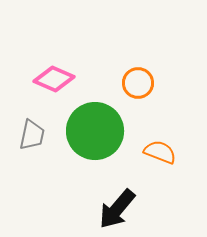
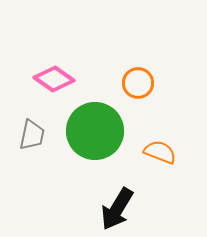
pink diamond: rotated 12 degrees clockwise
black arrow: rotated 9 degrees counterclockwise
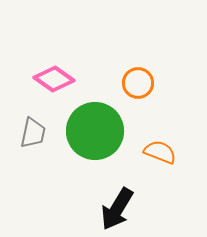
gray trapezoid: moved 1 px right, 2 px up
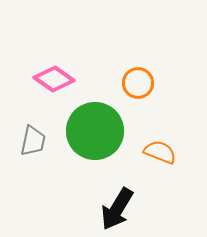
gray trapezoid: moved 8 px down
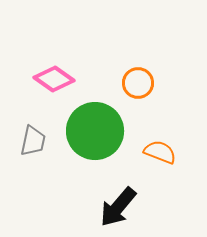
black arrow: moved 1 px right, 2 px up; rotated 9 degrees clockwise
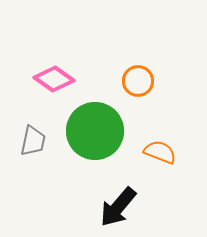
orange circle: moved 2 px up
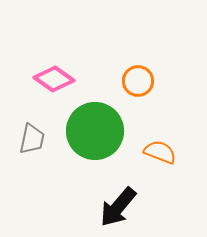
gray trapezoid: moved 1 px left, 2 px up
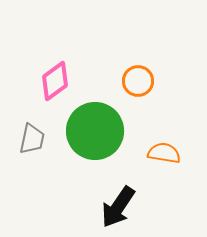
pink diamond: moved 1 px right, 2 px down; rotated 72 degrees counterclockwise
orange semicircle: moved 4 px right, 1 px down; rotated 12 degrees counterclockwise
black arrow: rotated 6 degrees counterclockwise
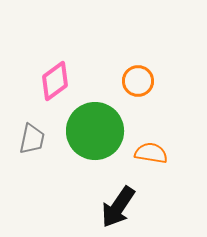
orange semicircle: moved 13 px left
